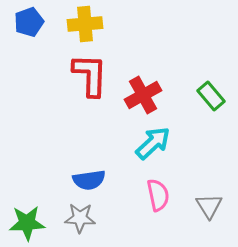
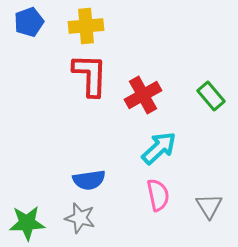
yellow cross: moved 1 px right, 2 px down
cyan arrow: moved 6 px right, 5 px down
gray star: rotated 12 degrees clockwise
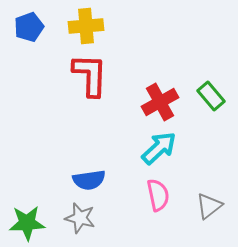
blue pentagon: moved 5 px down
red cross: moved 17 px right, 7 px down
gray triangle: rotated 24 degrees clockwise
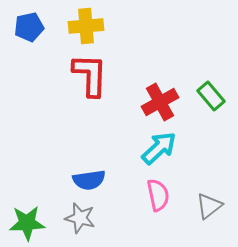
blue pentagon: rotated 8 degrees clockwise
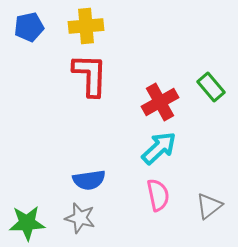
green rectangle: moved 9 px up
